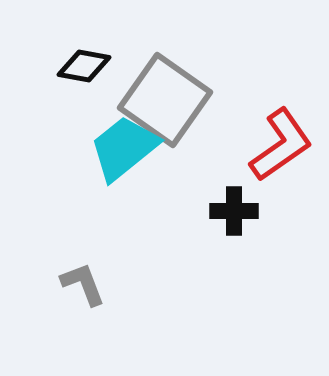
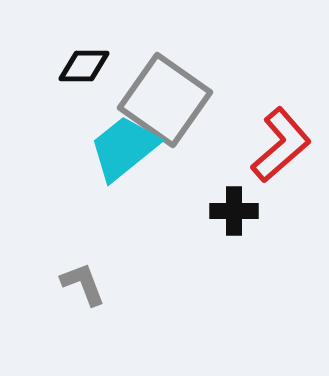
black diamond: rotated 10 degrees counterclockwise
red L-shape: rotated 6 degrees counterclockwise
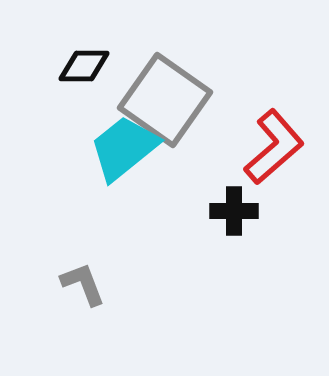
red L-shape: moved 7 px left, 2 px down
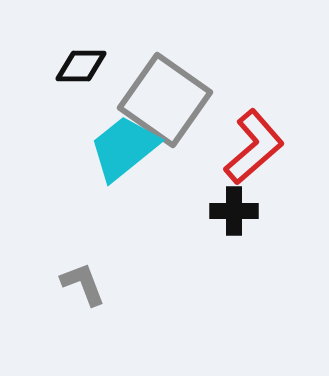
black diamond: moved 3 px left
red L-shape: moved 20 px left
